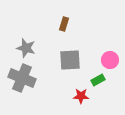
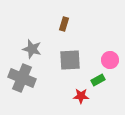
gray star: moved 6 px right, 1 px down
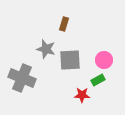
gray star: moved 14 px right
pink circle: moved 6 px left
red star: moved 1 px right, 1 px up
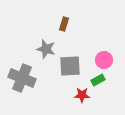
gray square: moved 6 px down
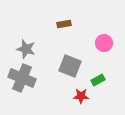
brown rectangle: rotated 64 degrees clockwise
gray star: moved 20 px left
pink circle: moved 17 px up
gray square: rotated 25 degrees clockwise
red star: moved 1 px left, 1 px down
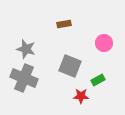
gray cross: moved 2 px right
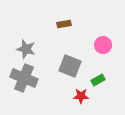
pink circle: moved 1 px left, 2 px down
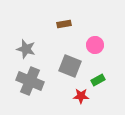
pink circle: moved 8 px left
gray cross: moved 6 px right, 3 px down
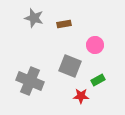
gray star: moved 8 px right, 31 px up
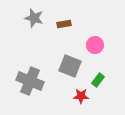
green rectangle: rotated 24 degrees counterclockwise
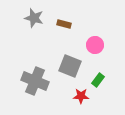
brown rectangle: rotated 24 degrees clockwise
gray cross: moved 5 px right
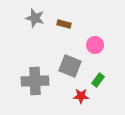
gray star: moved 1 px right
gray cross: rotated 24 degrees counterclockwise
